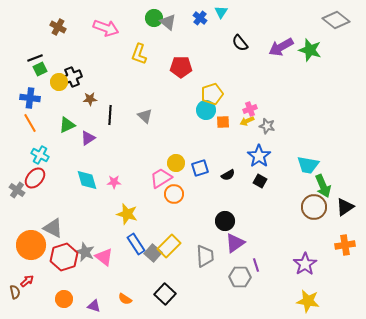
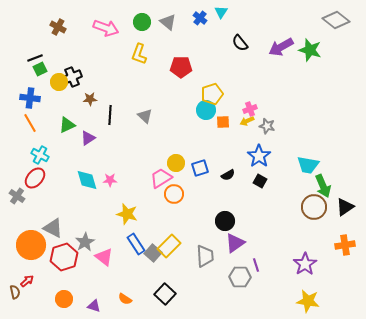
green circle at (154, 18): moved 12 px left, 4 px down
pink star at (114, 182): moved 4 px left, 2 px up
gray cross at (17, 190): moved 6 px down
gray star at (85, 252): moved 10 px up; rotated 18 degrees clockwise
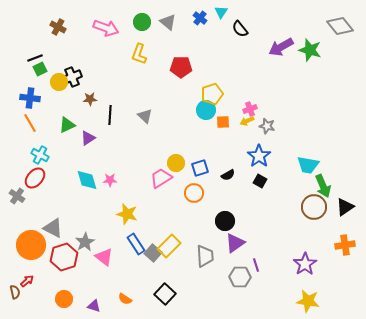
gray diamond at (336, 20): moved 4 px right, 6 px down; rotated 12 degrees clockwise
black semicircle at (240, 43): moved 14 px up
orange circle at (174, 194): moved 20 px right, 1 px up
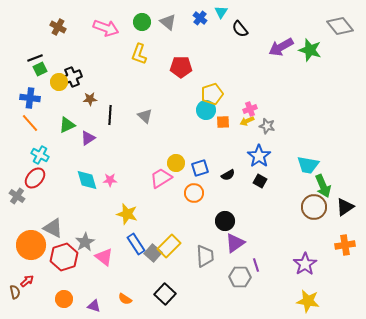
orange line at (30, 123): rotated 12 degrees counterclockwise
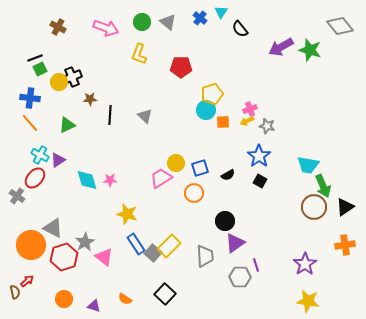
purple triangle at (88, 138): moved 30 px left, 22 px down
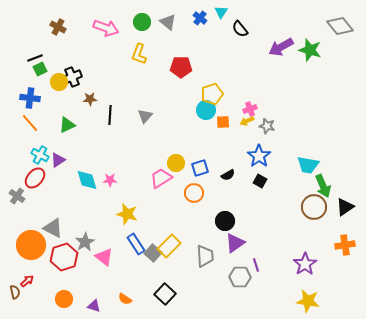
gray triangle at (145, 116): rotated 28 degrees clockwise
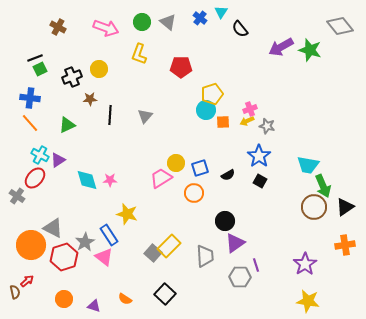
yellow circle at (59, 82): moved 40 px right, 13 px up
blue rectangle at (136, 244): moved 27 px left, 9 px up
